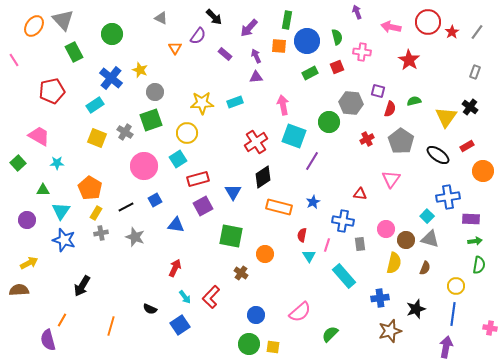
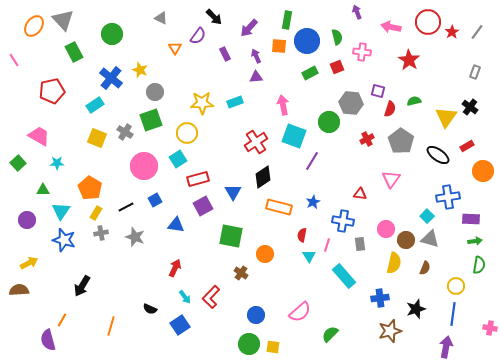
purple rectangle at (225, 54): rotated 24 degrees clockwise
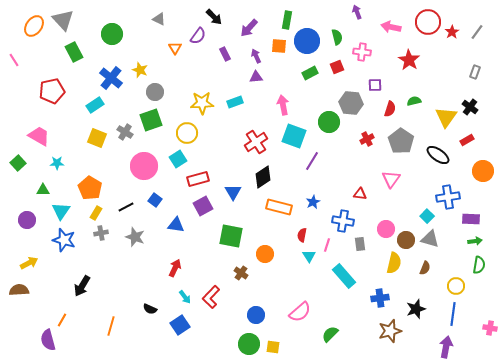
gray triangle at (161, 18): moved 2 px left, 1 px down
purple square at (378, 91): moved 3 px left, 6 px up; rotated 16 degrees counterclockwise
red rectangle at (467, 146): moved 6 px up
blue square at (155, 200): rotated 24 degrees counterclockwise
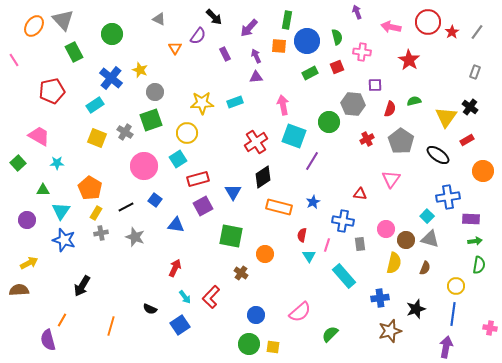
gray hexagon at (351, 103): moved 2 px right, 1 px down
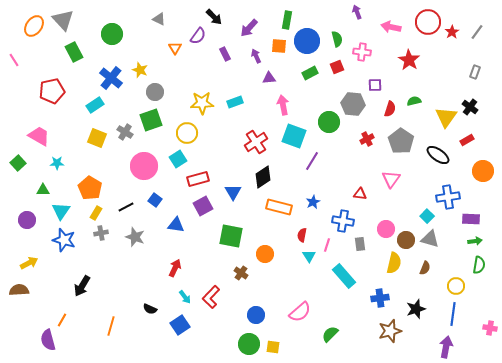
green semicircle at (337, 37): moved 2 px down
purple triangle at (256, 77): moved 13 px right, 1 px down
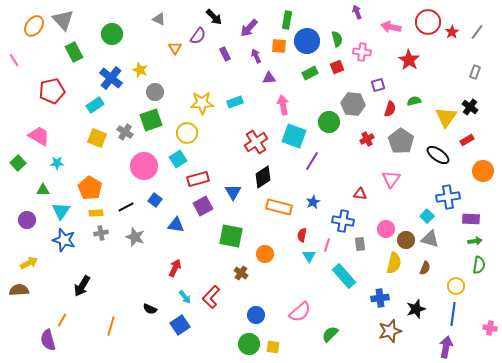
purple square at (375, 85): moved 3 px right; rotated 16 degrees counterclockwise
yellow rectangle at (96, 213): rotated 56 degrees clockwise
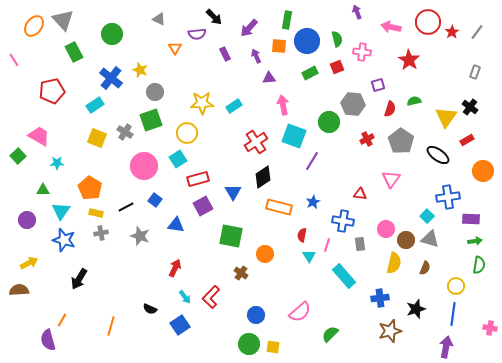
purple semicircle at (198, 36): moved 1 px left, 2 px up; rotated 48 degrees clockwise
cyan rectangle at (235, 102): moved 1 px left, 4 px down; rotated 14 degrees counterclockwise
green square at (18, 163): moved 7 px up
yellow rectangle at (96, 213): rotated 16 degrees clockwise
gray star at (135, 237): moved 5 px right, 1 px up
black arrow at (82, 286): moved 3 px left, 7 px up
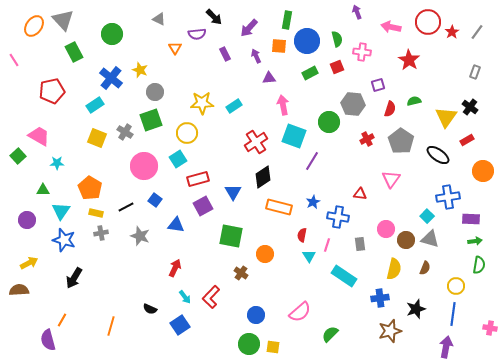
blue cross at (343, 221): moved 5 px left, 4 px up
yellow semicircle at (394, 263): moved 6 px down
cyan rectangle at (344, 276): rotated 15 degrees counterclockwise
black arrow at (79, 279): moved 5 px left, 1 px up
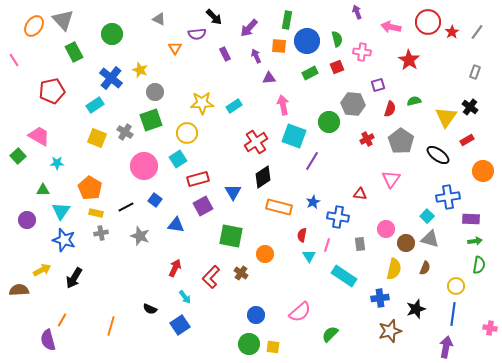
brown circle at (406, 240): moved 3 px down
yellow arrow at (29, 263): moved 13 px right, 7 px down
red L-shape at (211, 297): moved 20 px up
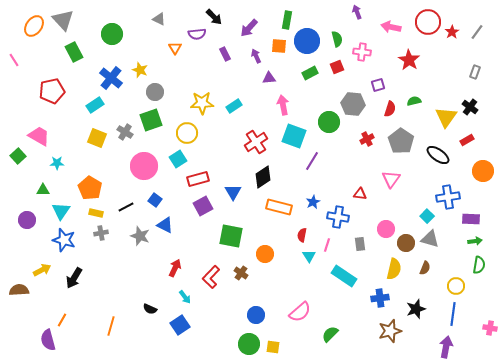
blue triangle at (176, 225): moved 11 px left; rotated 18 degrees clockwise
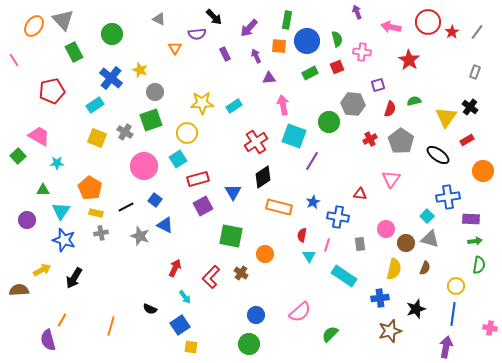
red cross at (367, 139): moved 3 px right
yellow square at (273, 347): moved 82 px left
